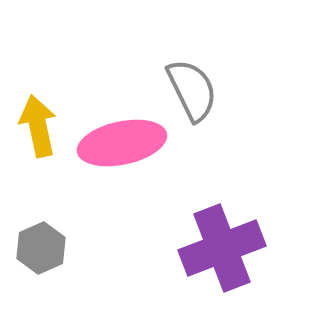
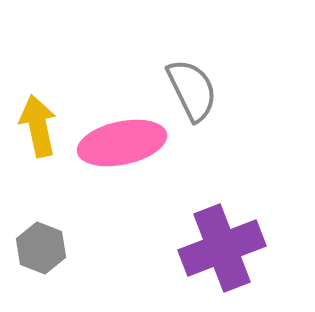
gray hexagon: rotated 15 degrees counterclockwise
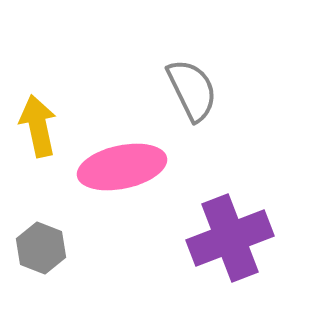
pink ellipse: moved 24 px down
purple cross: moved 8 px right, 10 px up
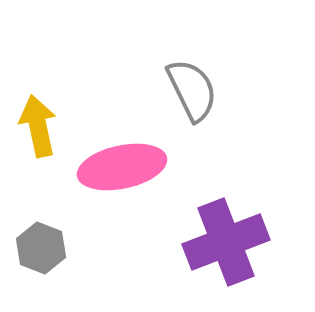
purple cross: moved 4 px left, 4 px down
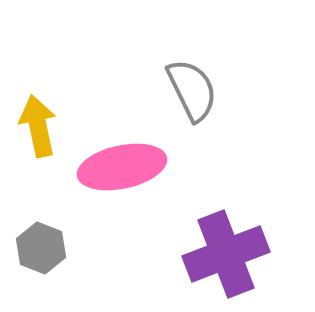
purple cross: moved 12 px down
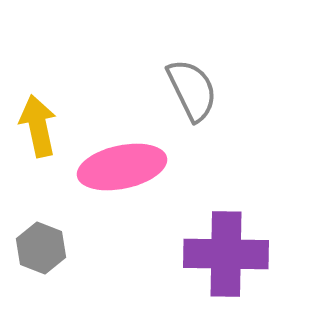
purple cross: rotated 22 degrees clockwise
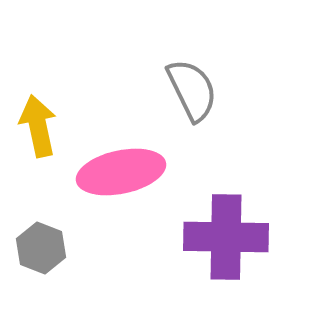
pink ellipse: moved 1 px left, 5 px down
purple cross: moved 17 px up
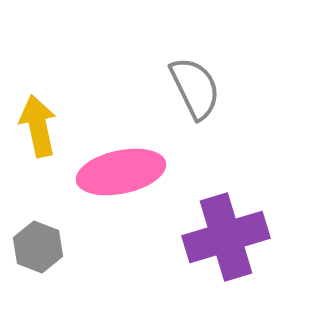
gray semicircle: moved 3 px right, 2 px up
purple cross: rotated 18 degrees counterclockwise
gray hexagon: moved 3 px left, 1 px up
